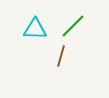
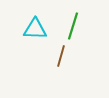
green line: rotated 28 degrees counterclockwise
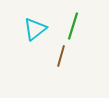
cyan triangle: rotated 40 degrees counterclockwise
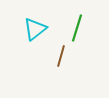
green line: moved 4 px right, 2 px down
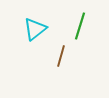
green line: moved 3 px right, 2 px up
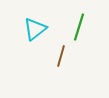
green line: moved 1 px left, 1 px down
